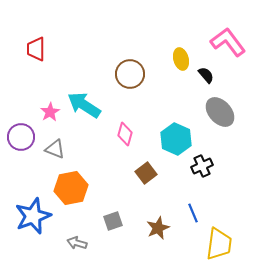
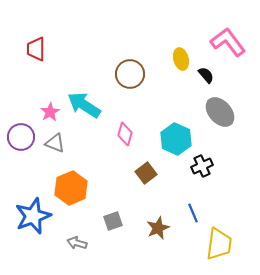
gray triangle: moved 6 px up
orange hexagon: rotated 12 degrees counterclockwise
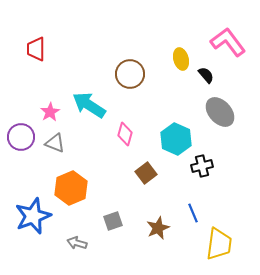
cyan arrow: moved 5 px right
black cross: rotated 10 degrees clockwise
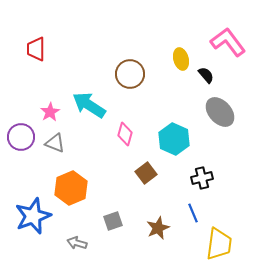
cyan hexagon: moved 2 px left
black cross: moved 12 px down
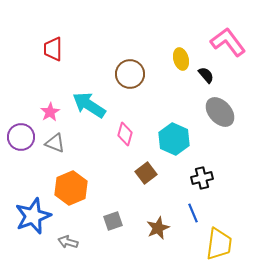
red trapezoid: moved 17 px right
gray arrow: moved 9 px left, 1 px up
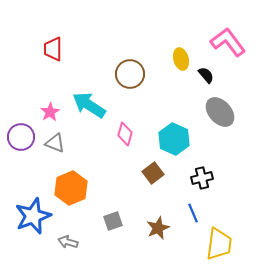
brown square: moved 7 px right
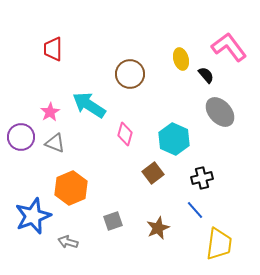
pink L-shape: moved 1 px right, 5 px down
blue line: moved 2 px right, 3 px up; rotated 18 degrees counterclockwise
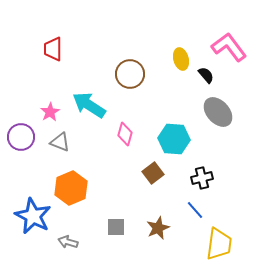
gray ellipse: moved 2 px left
cyan hexagon: rotated 20 degrees counterclockwise
gray triangle: moved 5 px right, 1 px up
blue star: rotated 24 degrees counterclockwise
gray square: moved 3 px right, 6 px down; rotated 18 degrees clockwise
